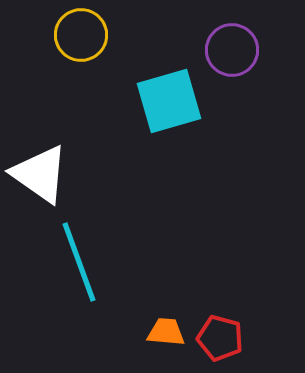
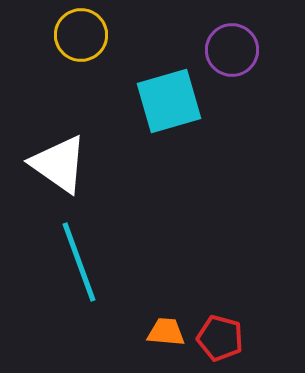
white triangle: moved 19 px right, 10 px up
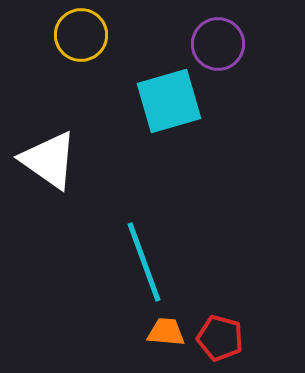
purple circle: moved 14 px left, 6 px up
white triangle: moved 10 px left, 4 px up
cyan line: moved 65 px right
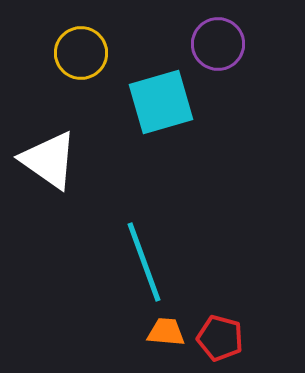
yellow circle: moved 18 px down
cyan square: moved 8 px left, 1 px down
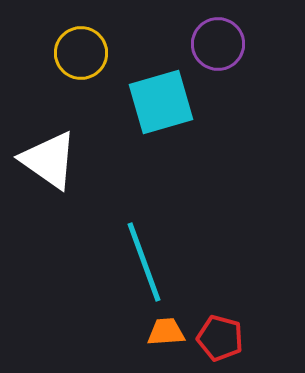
orange trapezoid: rotated 9 degrees counterclockwise
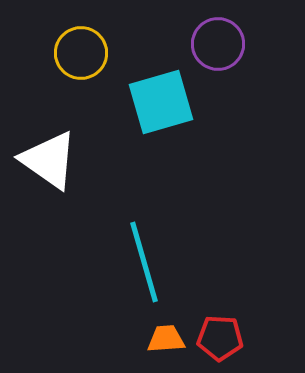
cyan line: rotated 4 degrees clockwise
orange trapezoid: moved 7 px down
red pentagon: rotated 12 degrees counterclockwise
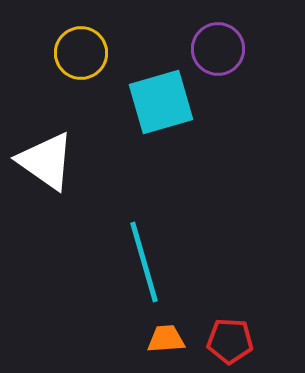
purple circle: moved 5 px down
white triangle: moved 3 px left, 1 px down
red pentagon: moved 10 px right, 3 px down
